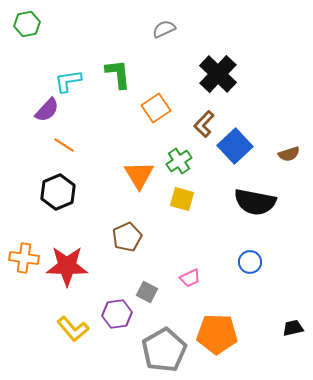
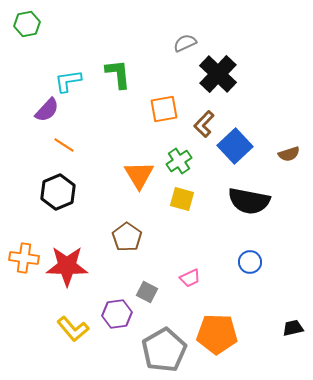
gray semicircle: moved 21 px right, 14 px down
orange square: moved 8 px right, 1 px down; rotated 24 degrees clockwise
black semicircle: moved 6 px left, 1 px up
brown pentagon: rotated 12 degrees counterclockwise
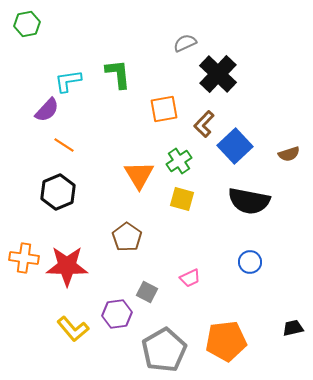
orange pentagon: moved 9 px right, 7 px down; rotated 9 degrees counterclockwise
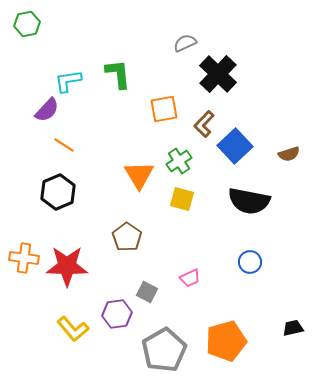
orange pentagon: rotated 9 degrees counterclockwise
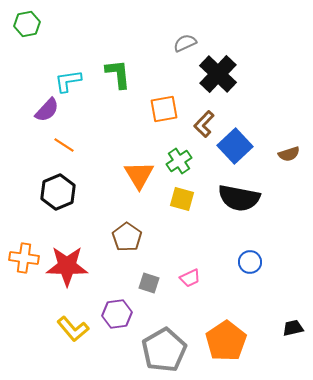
black semicircle: moved 10 px left, 3 px up
gray square: moved 2 px right, 9 px up; rotated 10 degrees counterclockwise
orange pentagon: rotated 18 degrees counterclockwise
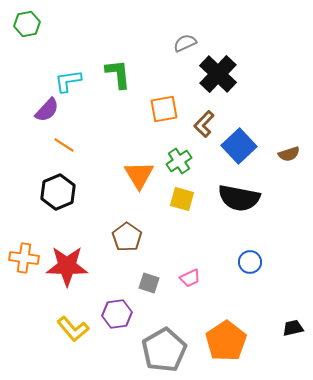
blue square: moved 4 px right
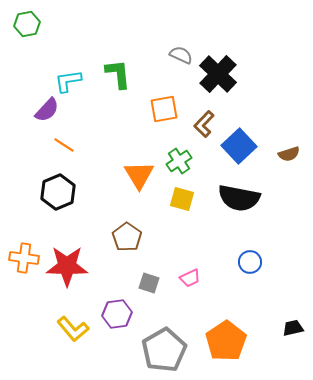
gray semicircle: moved 4 px left, 12 px down; rotated 50 degrees clockwise
